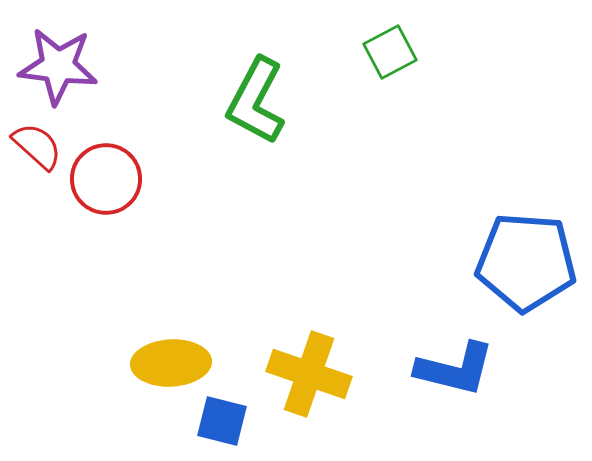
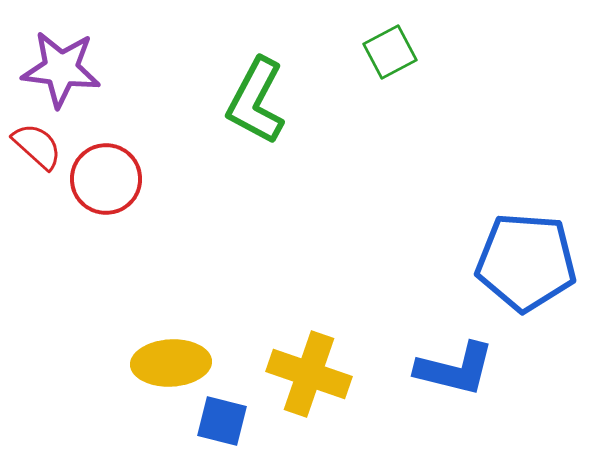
purple star: moved 3 px right, 3 px down
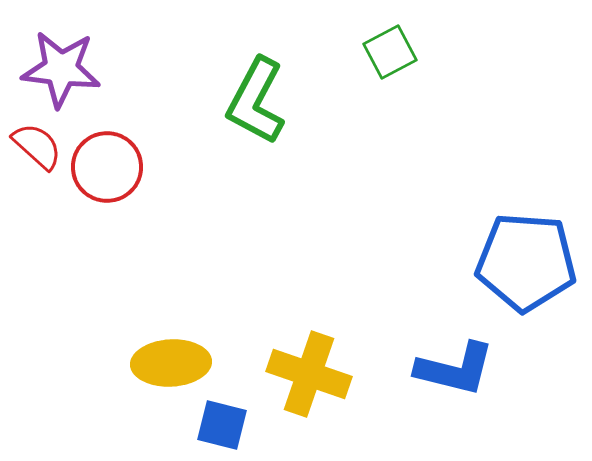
red circle: moved 1 px right, 12 px up
blue square: moved 4 px down
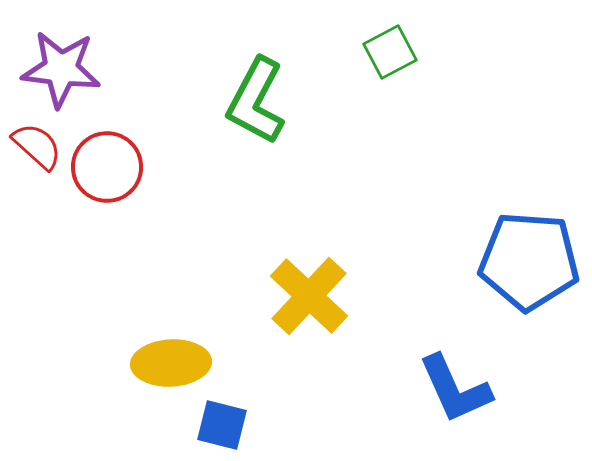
blue pentagon: moved 3 px right, 1 px up
blue L-shape: moved 20 px down; rotated 52 degrees clockwise
yellow cross: moved 78 px up; rotated 24 degrees clockwise
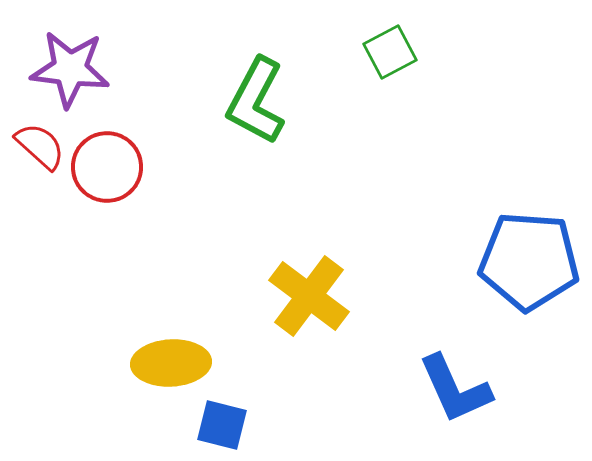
purple star: moved 9 px right
red semicircle: moved 3 px right
yellow cross: rotated 6 degrees counterclockwise
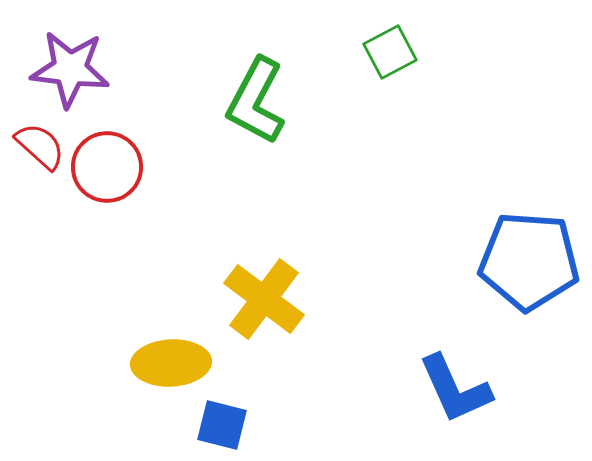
yellow cross: moved 45 px left, 3 px down
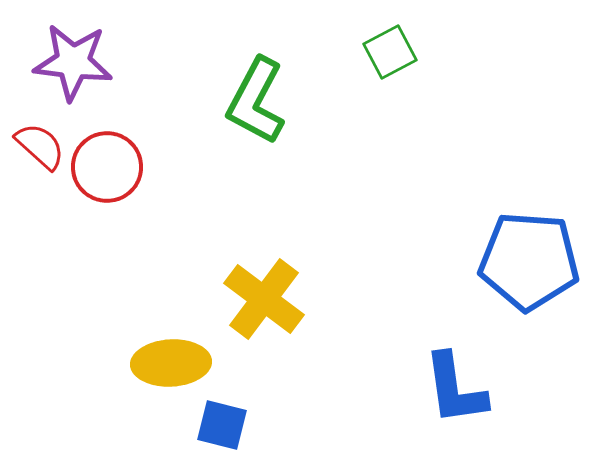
purple star: moved 3 px right, 7 px up
blue L-shape: rotated 16 degrees clockwise
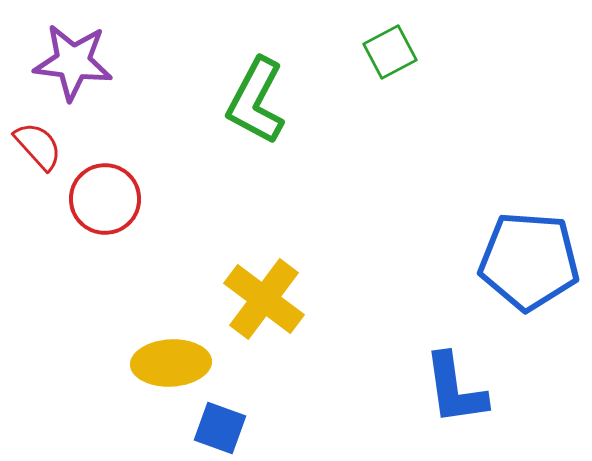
red semicircle: moved 2 px left; rotated 6 degrees clockwise
red circle: moved 2 px left, 32 px down
blue square: moved 2 px left, 3 px down; rotated 6 degrees clockwise
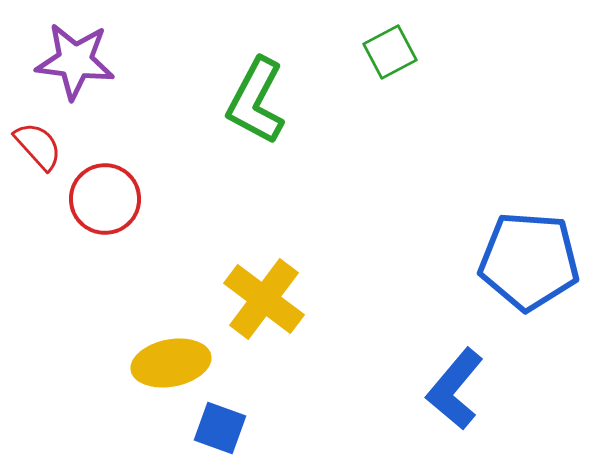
purple star: moved 2 px right, 1 px up
yellow ellipse: rotated 8 degrees counterclockwise
blue L-shape: rotated 48 degrees clockwise
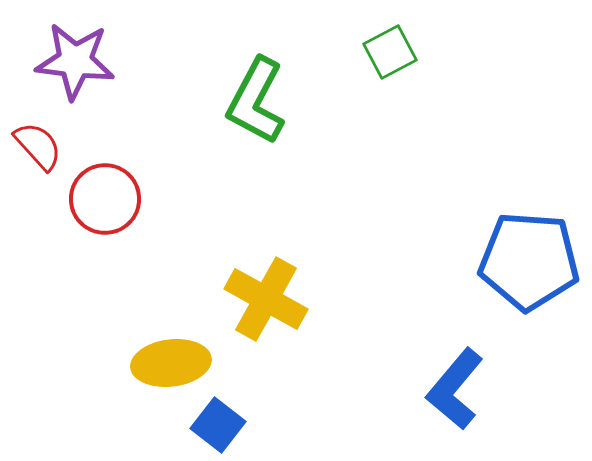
yellow cross: moved 2 px right; rotated 8 degrees counterclockwise
yellow ellipse: rotated 4 degrees clockwise
blue square: moved 2 px left, 3 px up; rotated 18 degrees clockwise
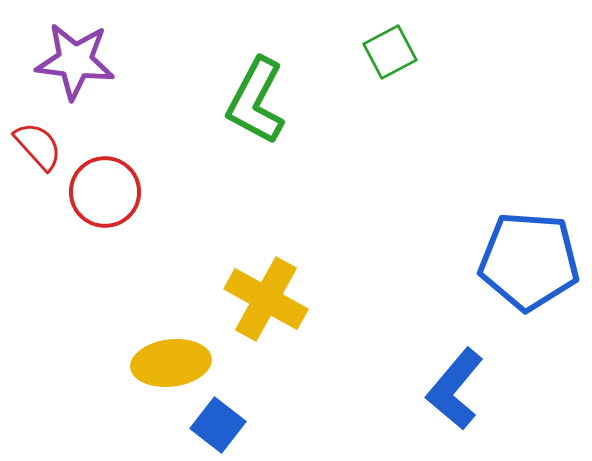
red circle: moved 7 px up
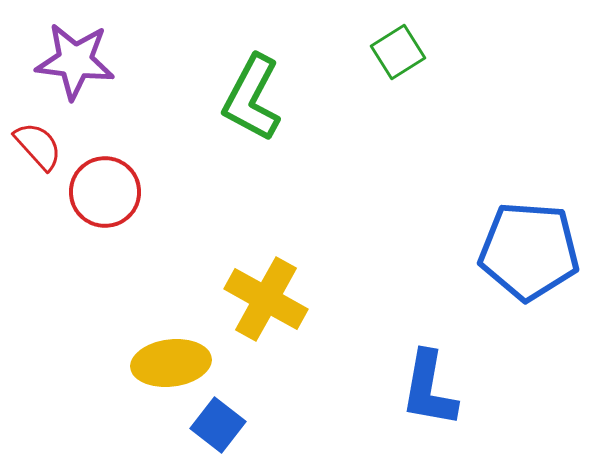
green square: moved 8 px right; rotated 4 degrees counterclockwise
green L-shape: moved 4 px left, 3 px up
blue pentagon: moved 10 px up
blue L-shape: moved 26 px left; rotated 30 degrees counterclockwise
